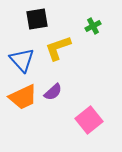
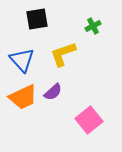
yellow L-shape: moved 5 px right, 6 px down
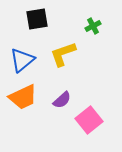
blue triangle: rotated 32 degrees clockwise
purple semicircle: moved 9 px right, 8 px down
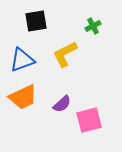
black square: moved 1 px left, 2 px down
yellow L-shape: moved 2 px right; rotated 8 degrees counterclockwise
blue triangle: rotated 20 degrees clockwise
purple semicircle: moved 4 px down
pink square: rotated 24 degrees clockwise
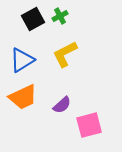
black square: moved 3 px left, 2 px up; rotated 20 degrees counterclockwise
green cross: moved 33 px left, 10 px up
blue triangle: rotated 12 degrees counterclockwise
purple semicircle: moved 1 px down
pink square: moved 5 px down
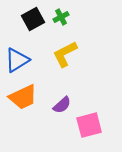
green cross: moved 1 px right, 1 px down
blue triangle: moved 5 px left
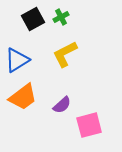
orange trapezoid: rotated 12 degrees counterclockwise
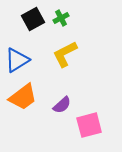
green cross: moved 1 px down
